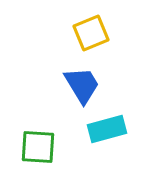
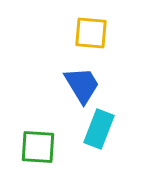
yellow square: rotated 27 degrees clockwise
cyan rectangle: moved 8 px left; rotated 54 degrees counterclockwise
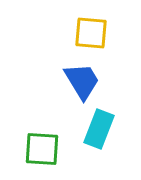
blue trapezoid: moved 4 px up
green square: moved 4 px right, 2 px down
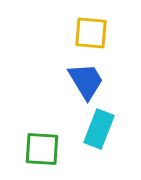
blue trapezoid: moved 4 px right
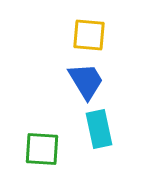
yellow square: moved 2 px left, 2 px down
cyan rectangle: rotated 33 degrees counterclockwise
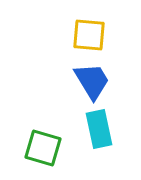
blue trapezoid: moved 6 px right
green square: moved 1 px right, 1 px up; rotated 12 degrees clockwise
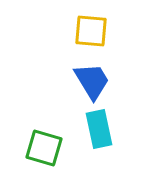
yellow square: moved 2 px right, 4 px up
green square: moved 1 px right
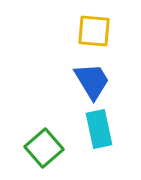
yellow square: moved 3 px right
green square: rotated 33 degrees clockwise
